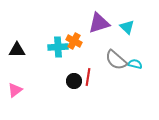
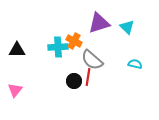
gray semicircle: moved 24 px left
pink triangle: rotated 14 degrees counterclockwise
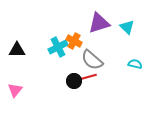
cyan cross: rotated 24 degrees counterclockwise
red line: rotated 66 degrees clockwise
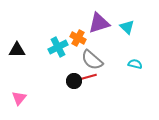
orange cross: moved 4 px right, 3 px up
pink triangle: moved 4 px right, 8 px down
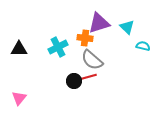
orange cross: moved 7 px right; rotated 21 degrees counterclockwise
black triangle: moved 2 px right, 1 px up
cyan semicircle: moved 8 px right, 18 px up
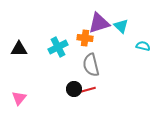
cyan triangle: moved 6 px left, 1 px up
gray semicircle: moved 1 px left, 5 px down; rotated 35 degrees clockwise
red line: moved 1 px left, 13 px down
black circle: moved 8 px down
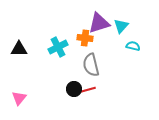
cyan triangle: rotated 28 degrees clockwise
cyan semicircle: moved 10 px left
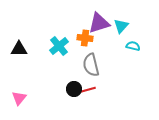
cyan cross: moved 1 px right, 1 px up; rotated 12 degrees counterclockwise
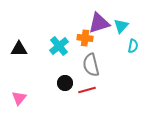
cyan semicircle: rotated 88 degrees clockwise
black circle: moved 9 px left, 6 px up
